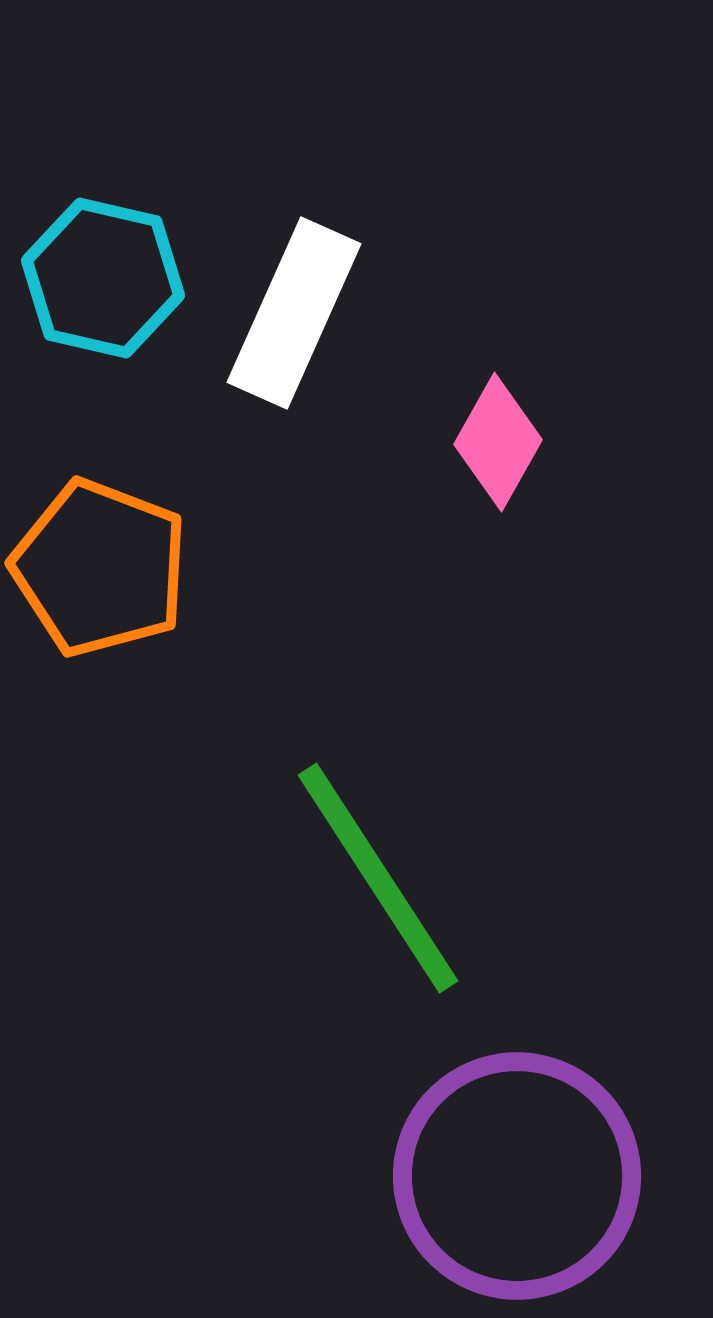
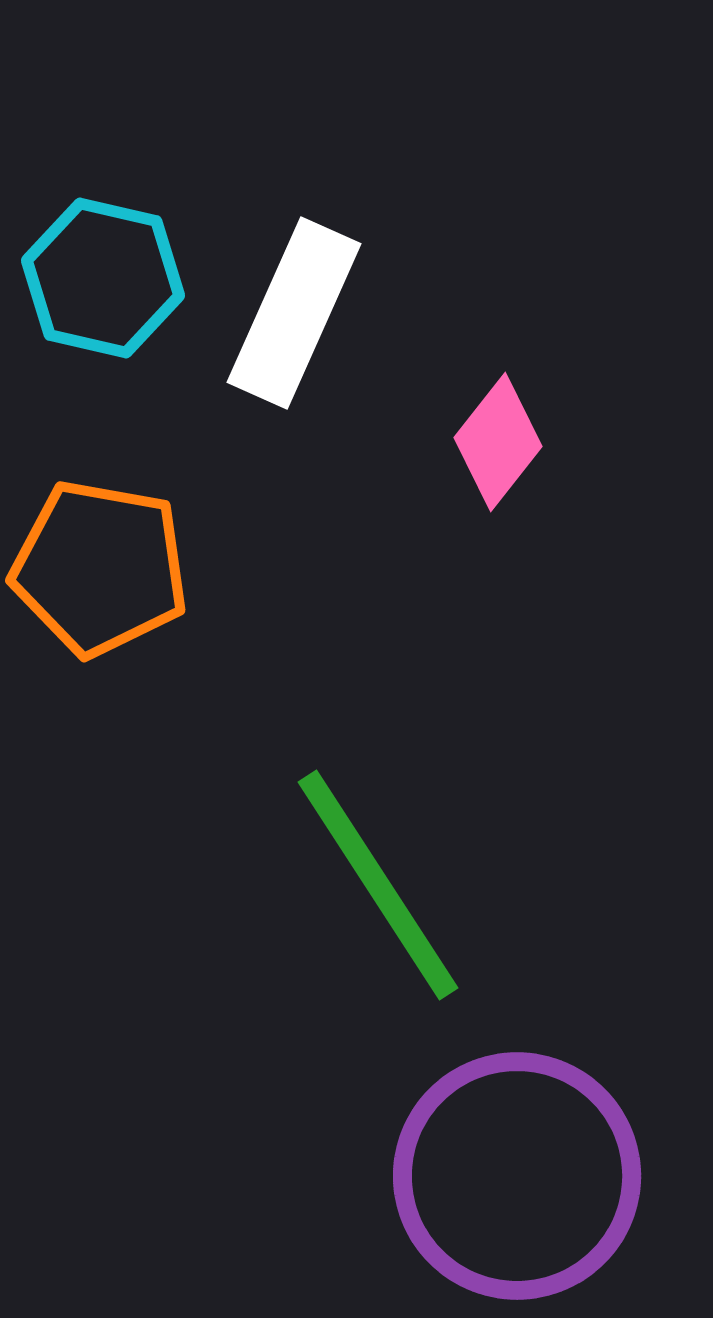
pink diamond: rotated 9 degrees clockwise
orange pentagon: rotated 11 degrees counterclockwise
green line: moved 7 px down
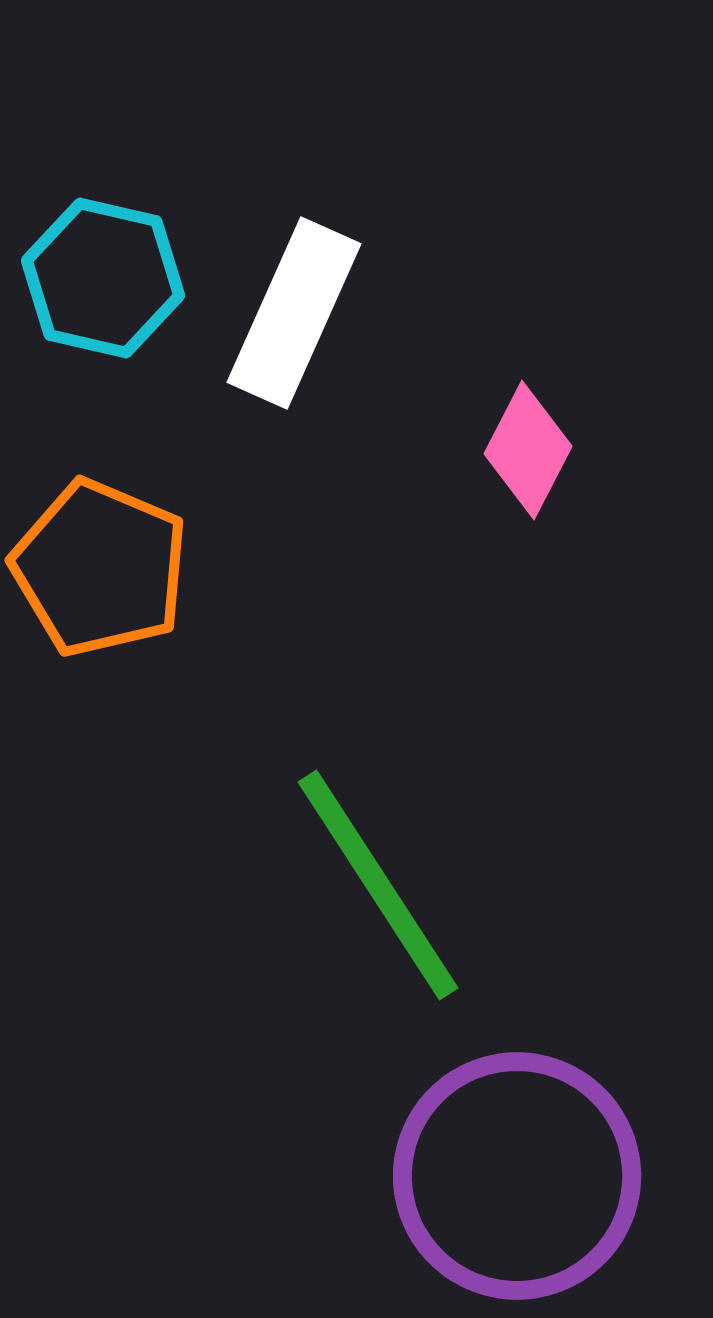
pink diamond: moved 30 px right, 8 px down; rotated 11 degrees counterclockwise
orange pentagon: rotated 13 degrees clockwise
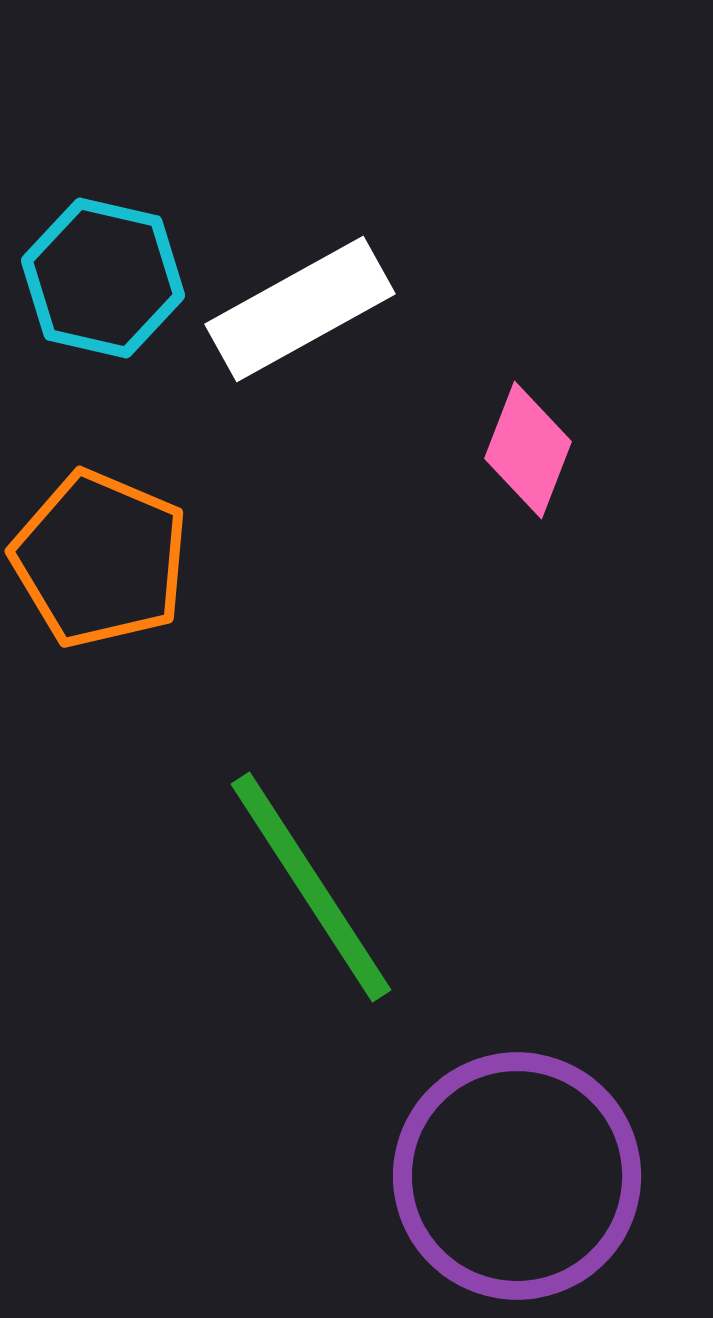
white rectangle: moved 6 px right, 4 px up; rotated 37 degrees clockwise
pink diamond: rotated 6 degrees counterclockwise
orange pentagon: moved 9 px up
green line: moved 67 px left, 2 px down
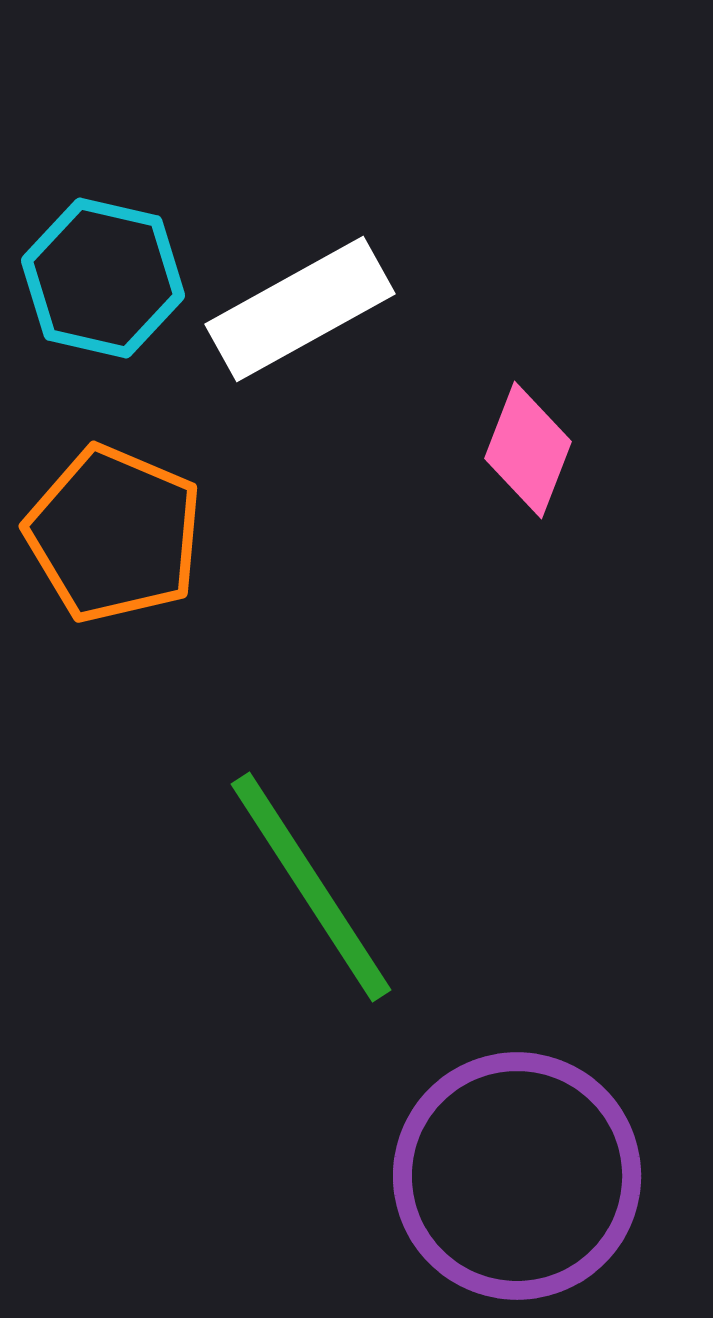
orange pentagon: moved 14 px right, 25 px up
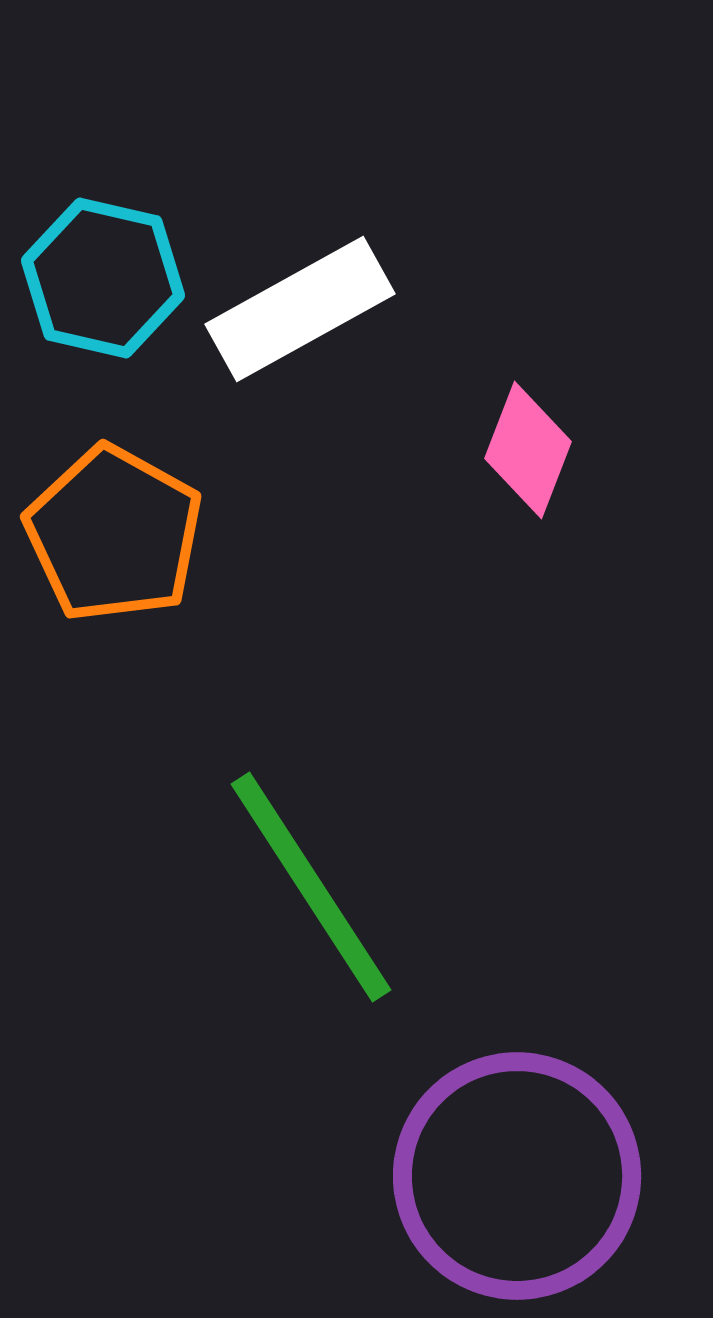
orange pentagon: rotated 6 degrees clockwise
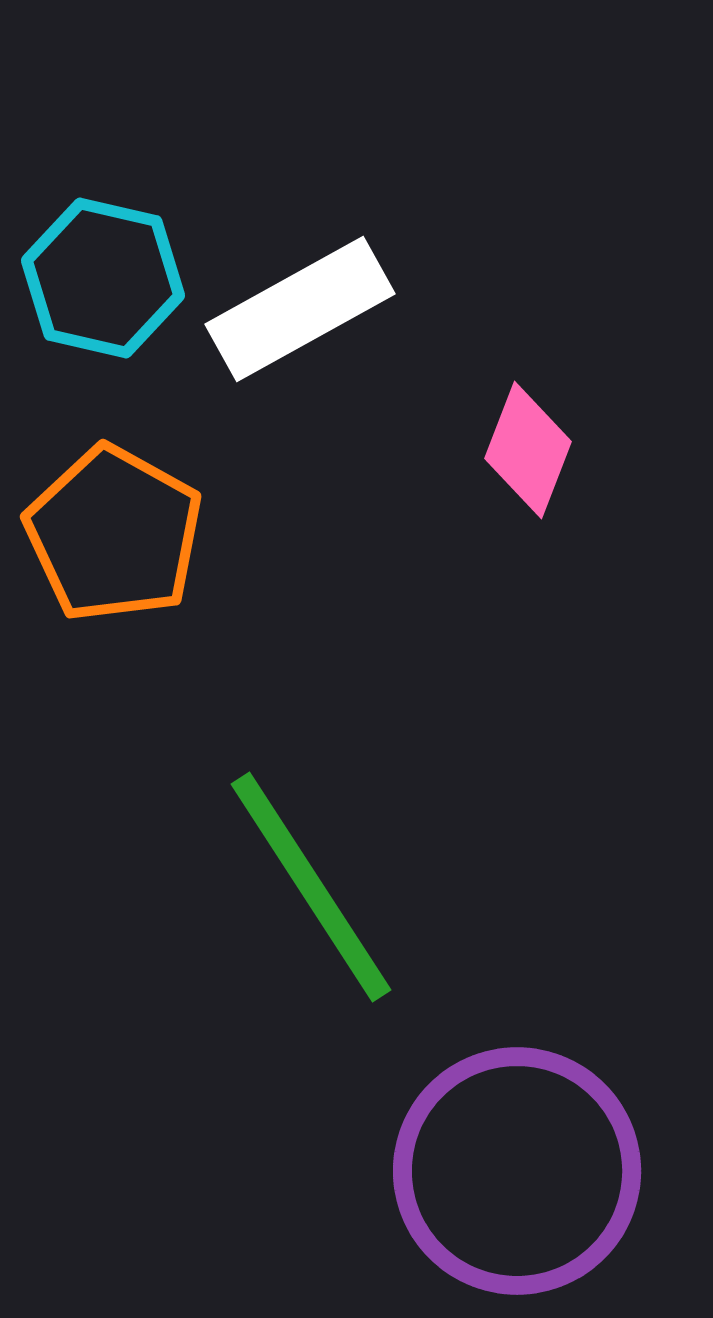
purple circle: moved 5 px up
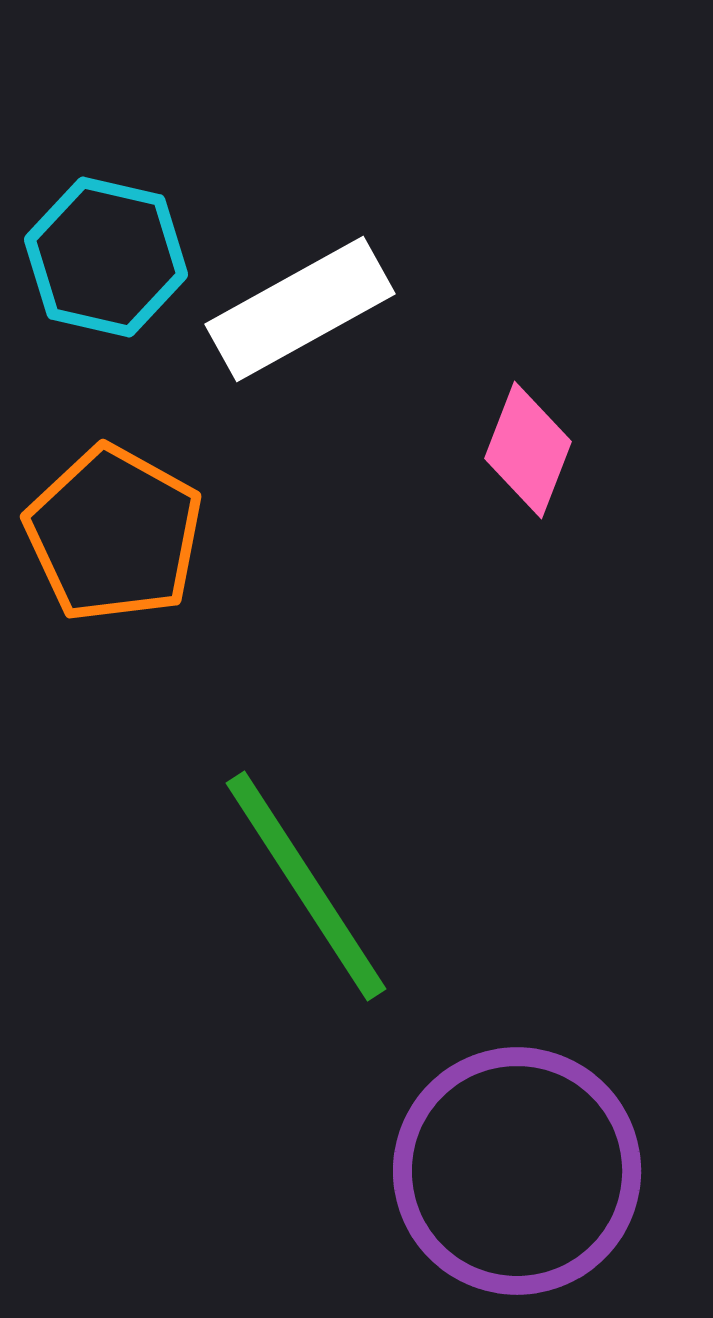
cyan hexagon: moved 3 px right, 21 px up
green line: moved 5 px left, 1 px up
